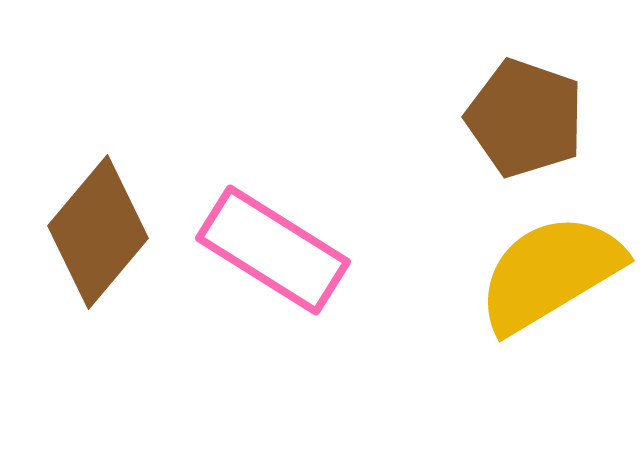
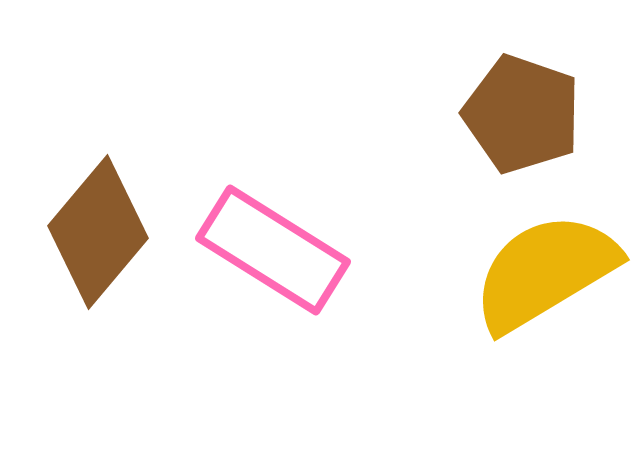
brown pentagon: moved 3 px left, 4 px up
yellow semicircle: moved 5 px left, 1 px up
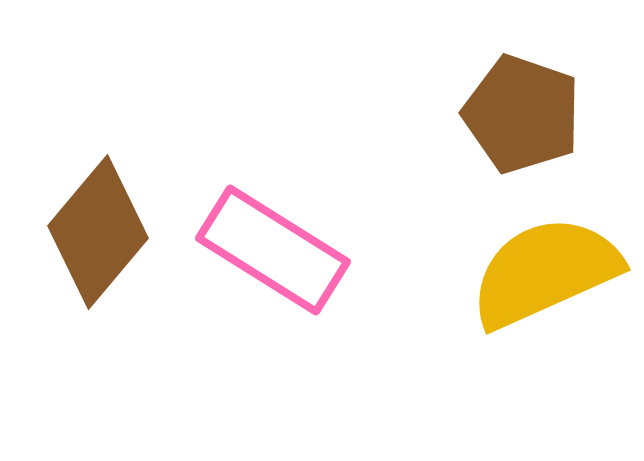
yellow semicircle: rotated 7 degrees clockwise
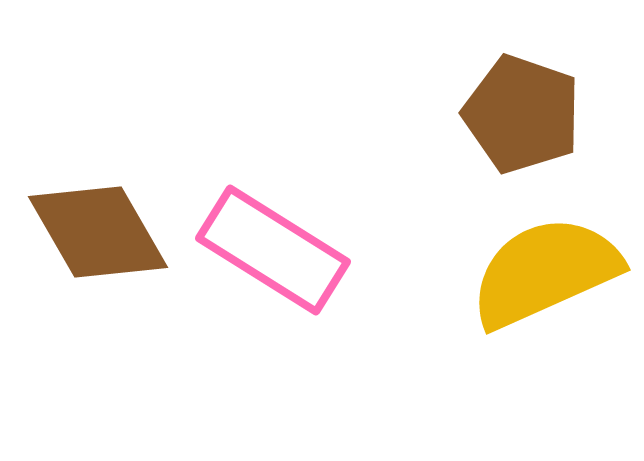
brown diamond: rotated 70 degrees counterclockwise
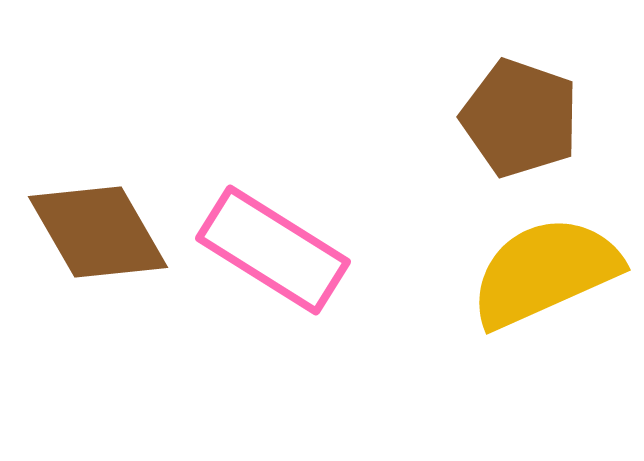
brown pentagon: moved 2 px left, 4 px down
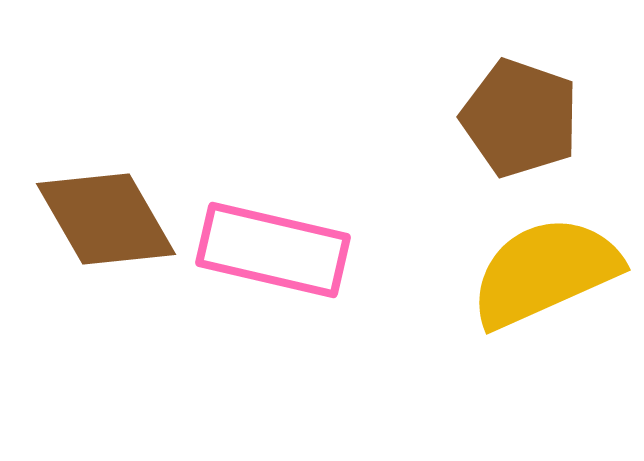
brown diamond: moved 8 px right, 13 px up
pink rectangle: rotated 19 degrees counterclockwise
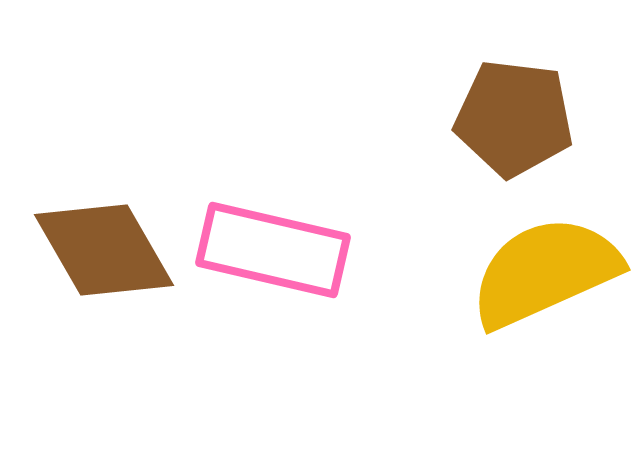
brown pentagon: moved 6 px left; rotated 12 degrees counterclockwise
brown diamond: moved 2 px left, 31 px down
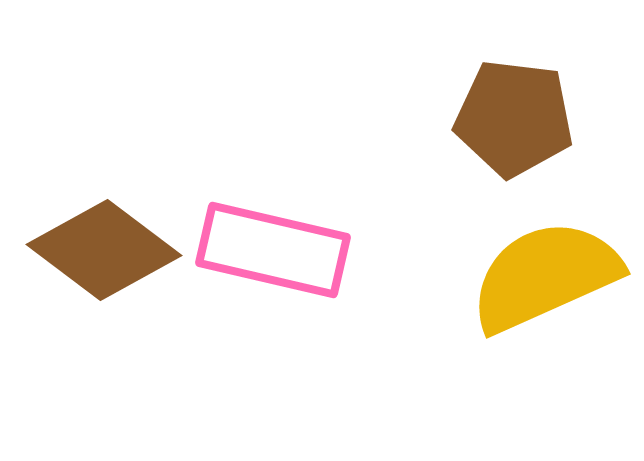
brown diamond: rotated 23 degrees counterclockwise
yellow semicircle: moved 4 px down
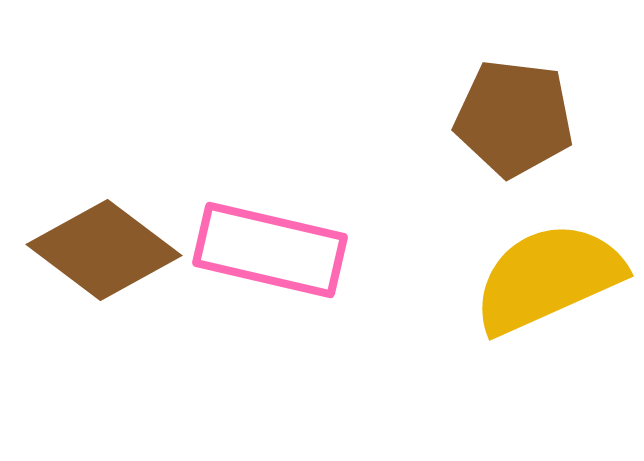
pink rectangle: moved 3 px left
yellow semicircle: moved 3 px right, 2 px down
